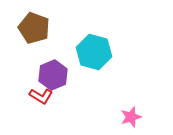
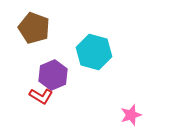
pink star: moved 2 px up
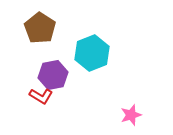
brown pentagon: moved 6 px right; rotated 12 degrees clockwise
cyan hexagon: moved 2 px left, 1 px down; rotated 24 degrees clockwise
purple hexagon: rotated 12 degrees clockwise
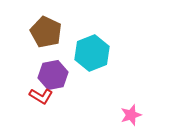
brown pentagon: moved 6 px right, 4 px down; rotated 8 degrees counterclockwise
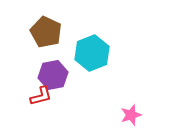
red L-shape: rotated 45 degrees counterclockwise
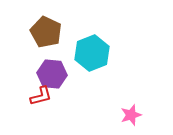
purple hexagon: moved 1 px left, 1 px up; rotated 16 degrees clockwise
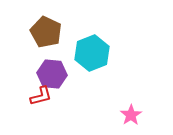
pink star: rotated 15 degrees counterclockwise
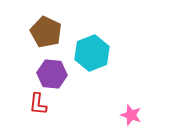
red L-shape: moved 3 px left, 8 px down; rotated 110 degrees clockwise
pink star: rotated 20 degrees counterclockwise
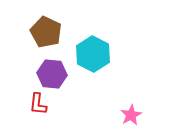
cyan hexagon: moved 1 px right, 1 px down; rotated 12 degrees counterclockwise
pink star: rotated 25 degrees clockwise
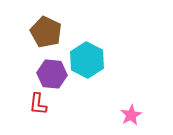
cyan hexagon: moved 6 px left, 6 px down
